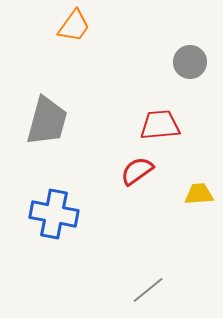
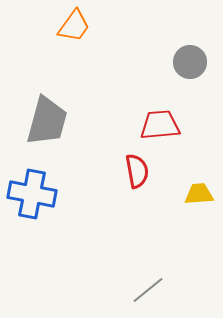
red semicircle: rotated 116 degrees clockwise
blue cross: moved 22 px left, 20 px up
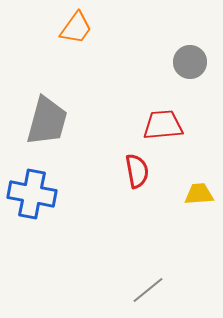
orange trapezoid: moved 2 px right, 2 px down
red trapezoid: moved 3 px right
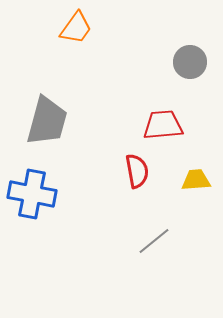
yellow trapezoid: moved 3 px left, 14 px up
gray line: moved 6 px right, 49 px up
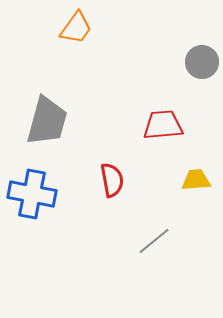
gray circle: moved 12 px right
red semicircle: moved 25 px left, 9 px down
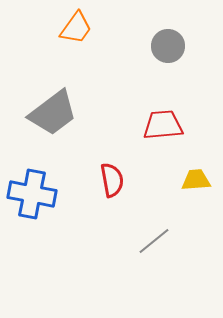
gray circle: moved 34 px left, 16 px up
gray trapezoid: moved 6 px right, 8 px up; rotated 38 degrees clockwise
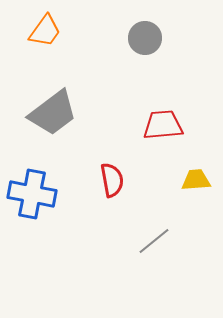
orange trapezoid: moved 31 px left, 3 px down
gray circle: moved 23 px left, 8 px up
